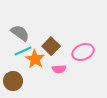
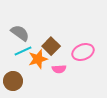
orange star: moved 3 px right; rotated 24 degrees clockwise
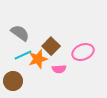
cyan line: moved 4 px down
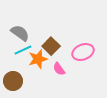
cyan line: moved 5 px up
pink semicircle: rotated 56 degrees clockwise
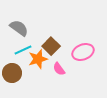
gray semicircle: moved 1 px left, 5 px up
brown circle: moved 1 px left, 8 px up
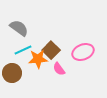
brown square: moved 4 px down
orange star: rotated 12 degrees clockwise
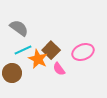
orange star: rotated 30 degrees clockwise
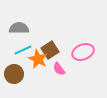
gray semicircle: rotated 36 degrees counterclockwise
brown square: moved 1 px left; rotated 12 degrees clockwise
brown circle: moved 2 px right, 1 px down
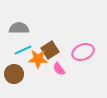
orange star: rotated 24 degrees counterclockwise
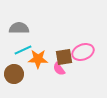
brown square: moved 14 px right, 7 px down; rotated 24 degrees clockwise
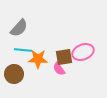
gray semicircle: rotated 132 degrees clockwise
cyan line: rotated 30 degrees clockwise
